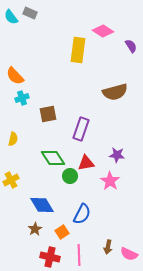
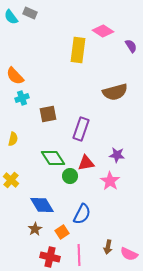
yellow cross: rotated 21 degrees counterclockwise
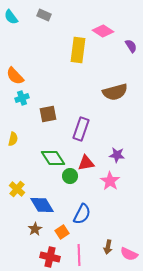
gray rectangle: moved 14 px right, 2 px down
yellow cross: moved 6 px right, 9 px down
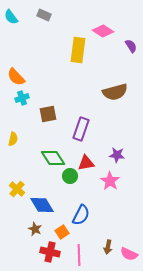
orange semicircle: moved 1 px right, 1 px down
blue semicircle: moved 1 px left, 1 px down
brown star: rotated 16 degrees counterclockwise
red cross: moved 5 px up
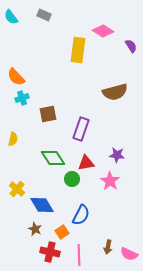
green circle: moved 2 px right, 3 px down
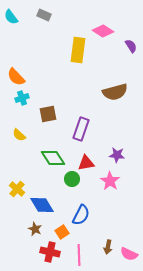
yellow semicircle: moved 6 px right, 4 px up; rotated 120 degrees clockwise
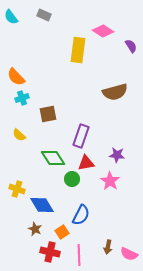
purple rectangle: moved 7 px down
yellow cross: rotated 21 degrees counterclockwise
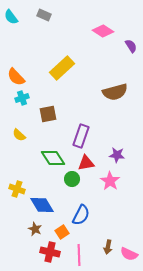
yellow rectangle: moved 16 px left, 18 px down; rotated 40 degrees clockwise
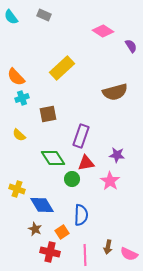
blue semicircle: rotated 25 degrees counterclockwise
pink line: moved 6 px right
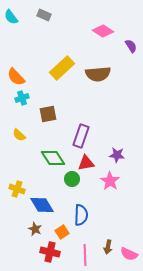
brown semicircle: moved 17 px left, 18 px up; rotated 10 degrees clockwise
